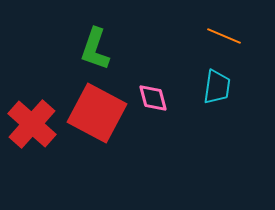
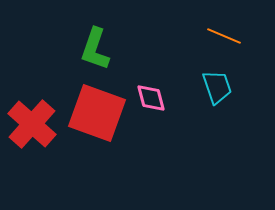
cyan trapezoid: rotated 27 degrees counterclockwise
pink diamond: moved 2 px left
red square: rotated 8 degrees counterclockwise
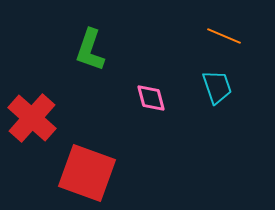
green L-shape: moved 5 px left, 1 px down
red square: moved 10 px left, 60 px down
red cross: moved 6 px up
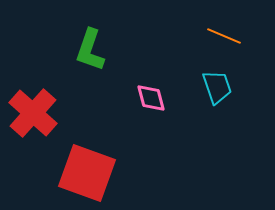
red cross: moved 1 px right, 5 px up
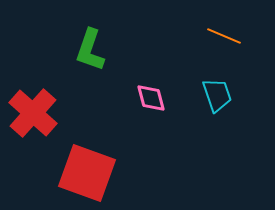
cyan trapezoid: moved 8 px down
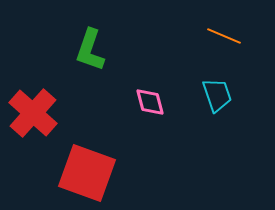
pink diamond: moved 1 px left, 4 px down
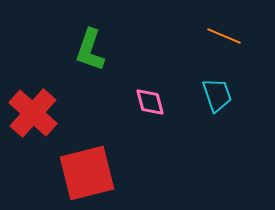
red square: rotated 34 degrees counterclockwise
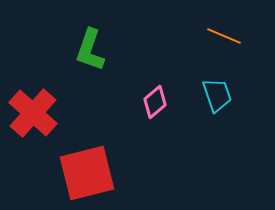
pink diamond: moved 5 px right; rotated 64 degrees clockwise
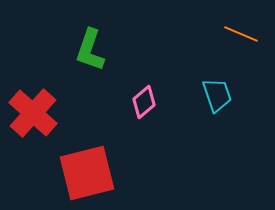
orange line: moved 17 px right, 2 px up
pink diamond: moved 11 px left
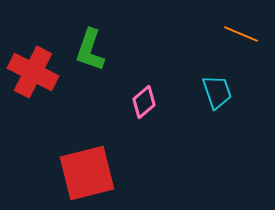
cyan trapezoid: moved 3 px up
red cross: moved 41 px up; rotated 15 degrees counterclockwise
